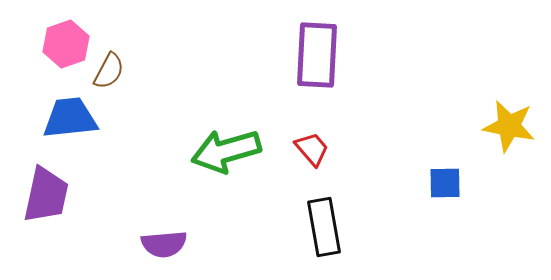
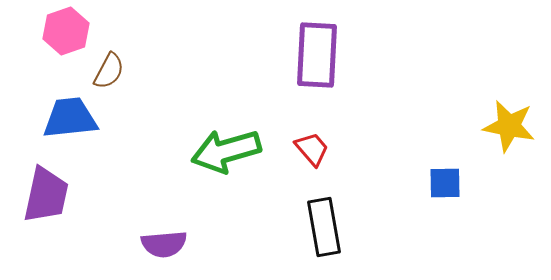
pink hexagon: moved 13 px up
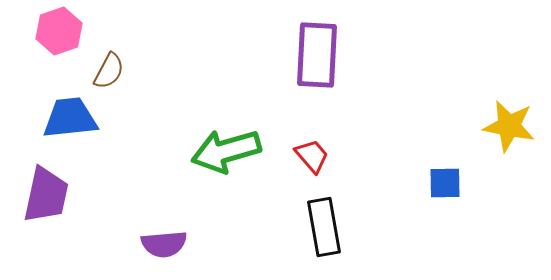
pink hexagon: moved 7 px left
red trapezoid: moved 7 px down
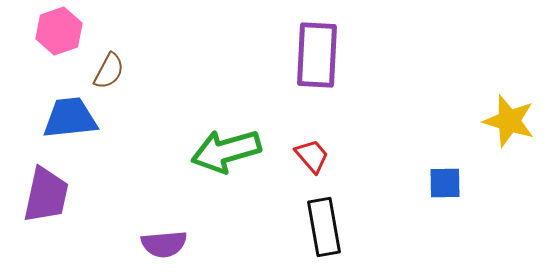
yellow star: moved 5 px up; rotated 6 degrees clockwise
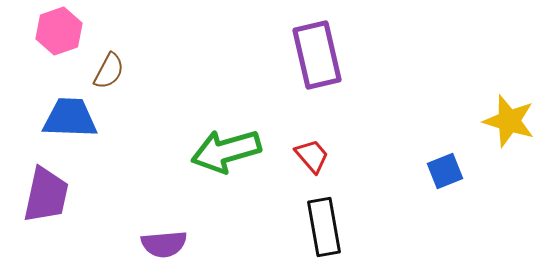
purple rectangle: rotated 16 degrees counterclockwise
blue trapezoid: rotated 8 degrees clockwise
blue square: moved 12 px up; rotated 21 degrees counterclockwise
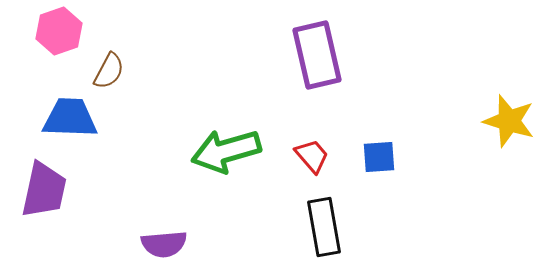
blue square: moved 66 px left, 14 px up; rotated 18 degrees clockwise
purple trapezoid: moved 2 px left, 5 px up
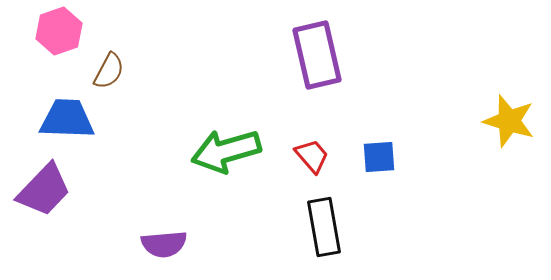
blue trapezoid: moved 3 px left, 1 px down
purple trapezoid: rotated 32 degrees clockwise
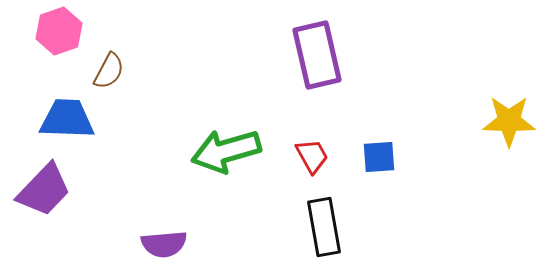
yellow star: rotated 16 degrees counterclockwise
red trapezoid: rotated 12 degrees clockwise
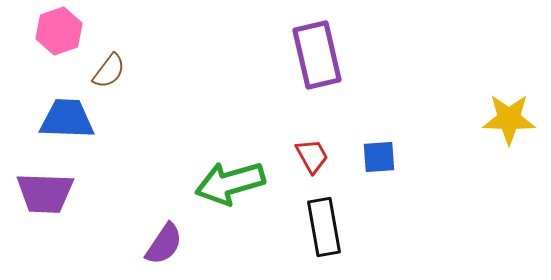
brown semicircle: rotated 9 degrees clockwise
yellow star: moved 2 px up
green arrow: moved 4 px right, 32 px down
purple trapezoid: moved 1 px right, 3 px down; rotated 48 degrees clockwise
purple semicircle: rotated 51 degrees counterclockwise
